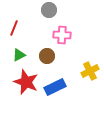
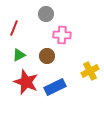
gray circle: moved 3 px left, 4 px down
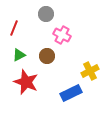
pink cross: rotated 24 degrees clockwise
blue rectangle: moved 16 px right, 6 px down
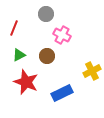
yellow cross: moved 2 px right
blue rectangle: moved 9 px left
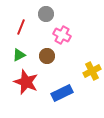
red line: moved 7 px right, 1 px up
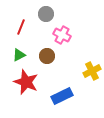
blue rectangle: moved 3 px down
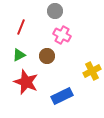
gray circle: moved 9 px right, 3 px up
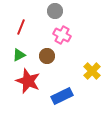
yellow cross: rotated 18 degrees counterclockwise
red star: moved 2 px right, 1 px up
